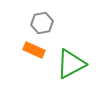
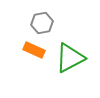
green triangle: moved 1 px left, 6 px up
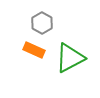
gray hexagon: rotated 20 degrees counterclockwise
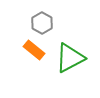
orange rectangle: rotated 15 degrees clockwise
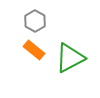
gray hexagon: moved 7 px left, 2 px up
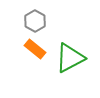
orange rectangle: moved 1 px right, 1 px up
